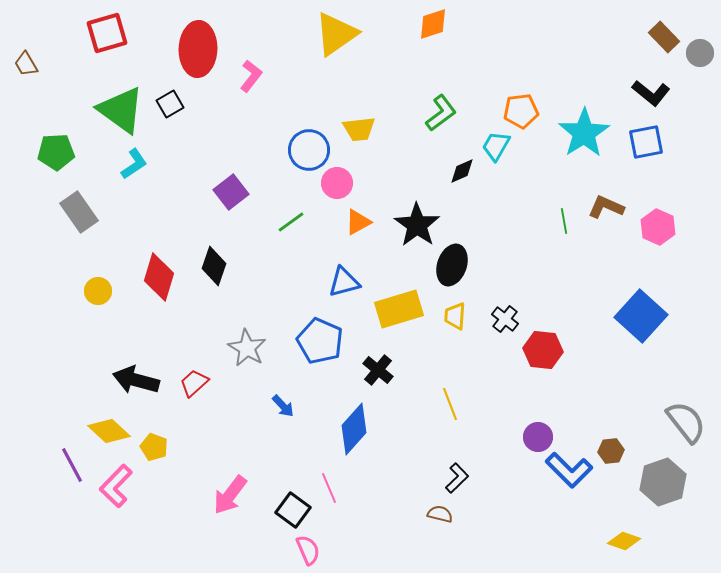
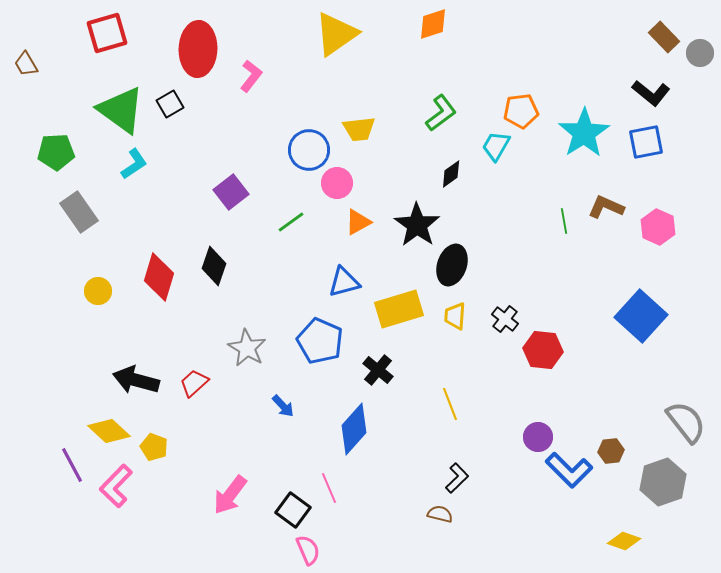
black diamond at (462, 171): moved 11 px left, 3 px down; rotated 12 degrees counterclockwise
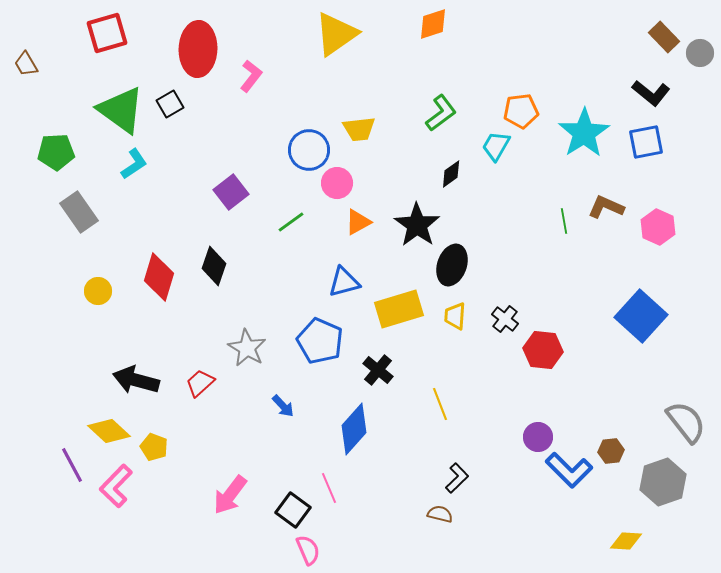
red trapezoid at (194, 383): moved 6 px right
yellow line at (450, 404): moved 10 px left
yellow diamond at (624, 541): moved 2 px right; rotated 16 degrees counterclockwise
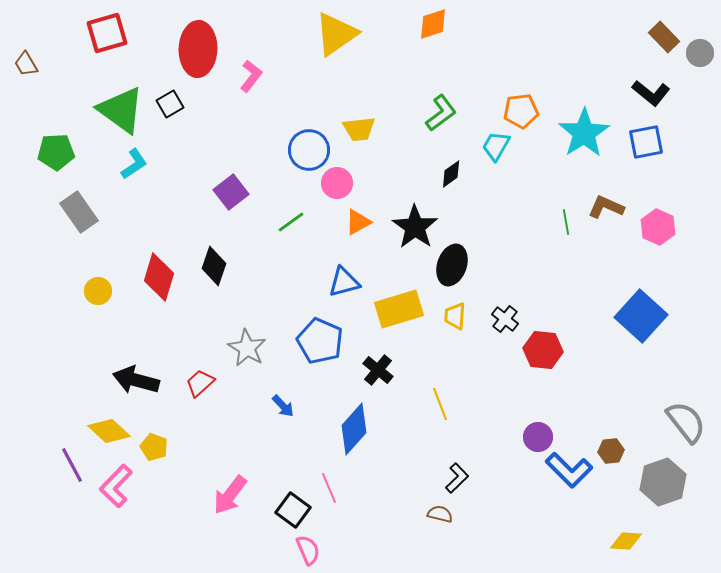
green line at (564, 221): moved 2 px right, 1 px down
black star at (417, 225): moved 2 px left, 2 px down
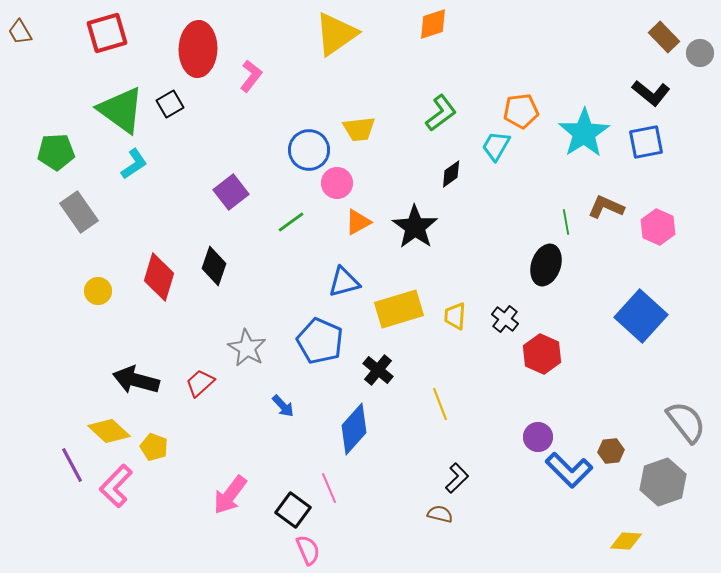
brown trapezoid at (26, 64): moved 6 px left, 32 px up
black ellipse at (452, 265): moved 94 px right
red hexagon at (543, 350): moved 1 px left, 4 px down; rotated 18 degrees clockwise
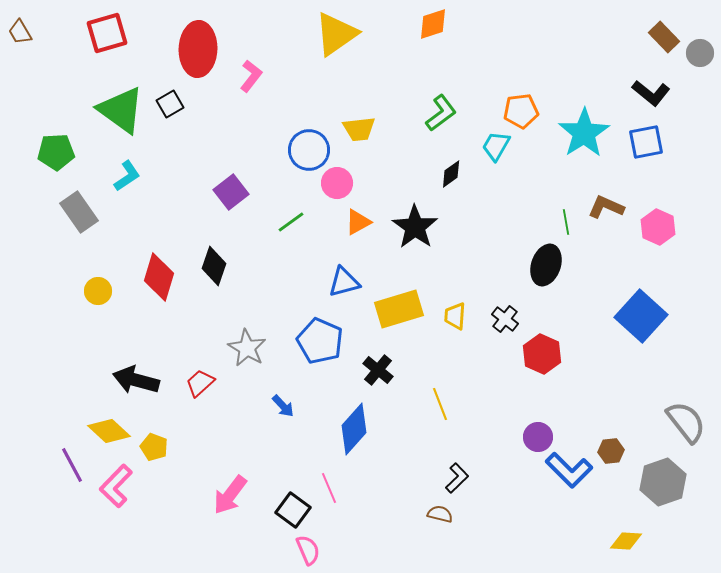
cyan L-shape at (134, 164): moved 7 px left, 12 px down
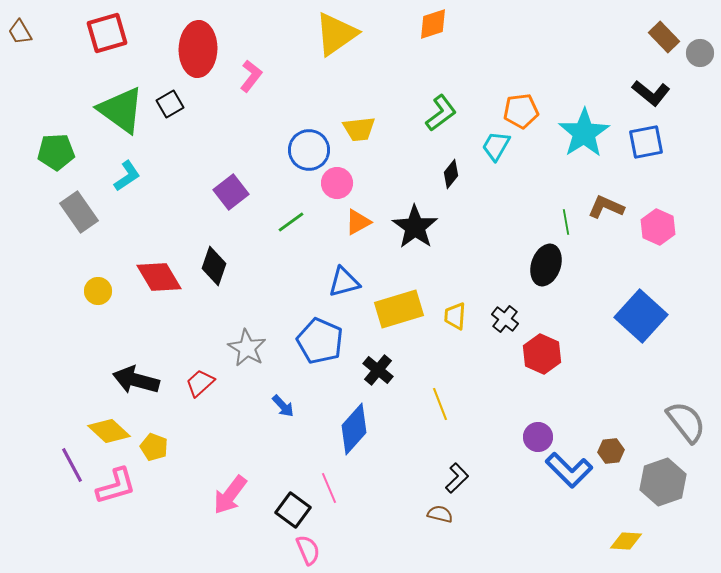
black diamond at (451, 174): rotated 16 degrees counterclockwise
red diamond at (159, 277): rotated 48 degrees counterclockwise
pink L-shape at (116, 486): rotated 150 degrees counterclockwise
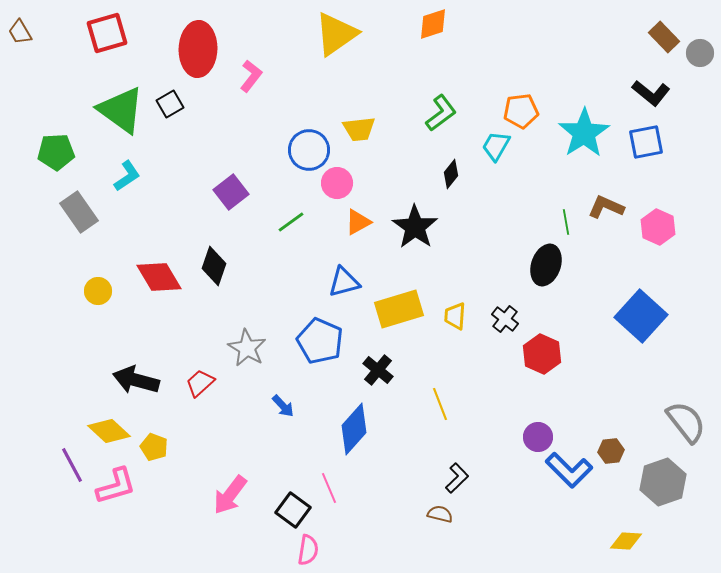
pink semicircle at (308, 550): rotated 32 degrees clockwise
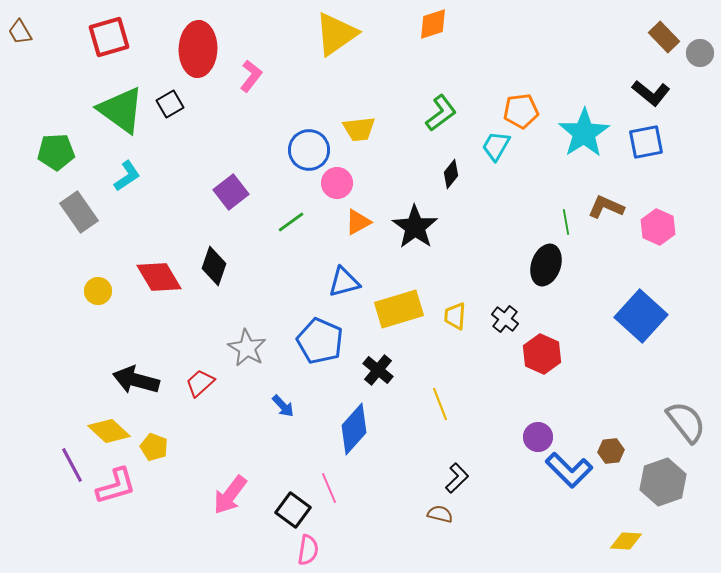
red square at (107, 33): moved 2 px right, 4 px down
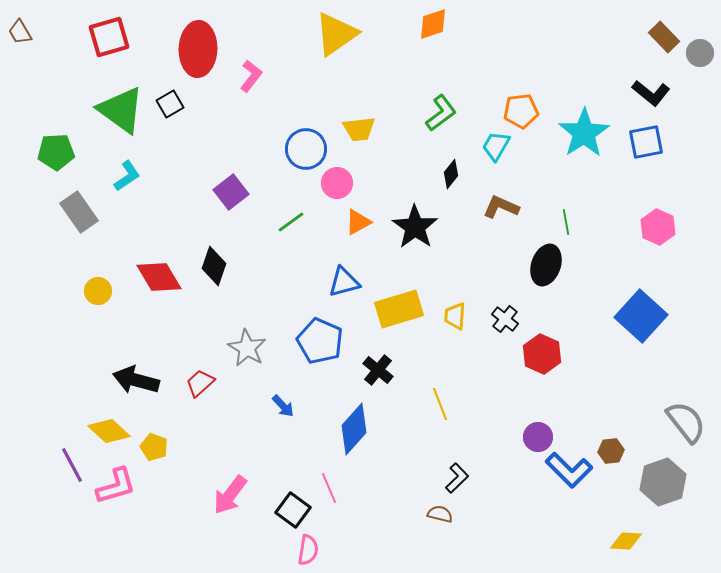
blue circle at (309, 150): moved 3 px left, 1 px up
brown L-shape at (606, 207): moved 105 px left
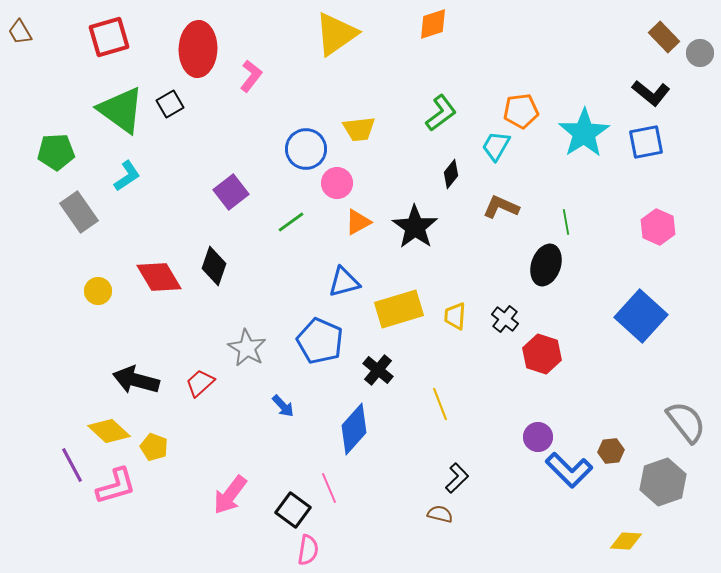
red hexagon at (542, 354): rotated 6 degrees counterclockwise
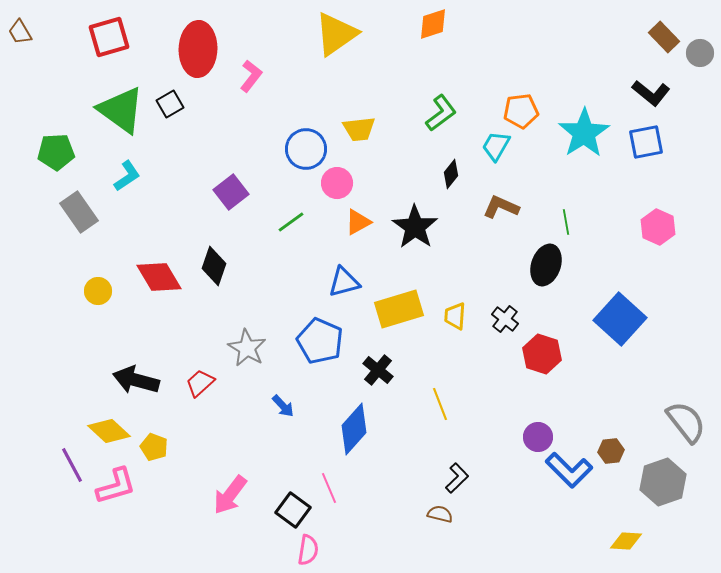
blue square at (641, 316): moved 21 px left, 3 px down
